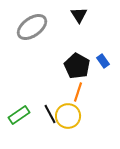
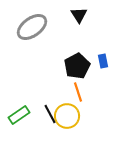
blue rectangle: rotated 24 degrees clockwise
black pentagon: rotated 15 degrees clockwise
orange line: rotated 36 degrees counterclockwise
yellow circle: moved 1 px left
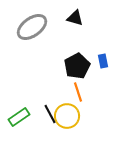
black triangle: moved 4 px left, 3 px down; rotated 42 degrees counterclockwise
green rectangle: moved 2 px down
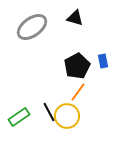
orange line: rotated 54 degrees clockwise
black line: moved 1 px left, 2 px up
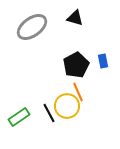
black pentagon: moved 1 px left, 1 px up
orange line: rotated 60 degrees counterclockwise
black line: moved 1 px down
yellow circle: moved 10 px up
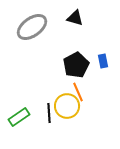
black line: rotated 24 degrees clockwise
